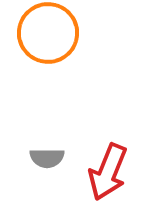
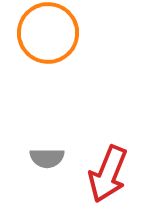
red arrow: moved 2 px down
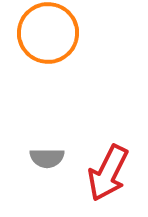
red arrow: moved 1 px up; rotated 4 degrees clockwise
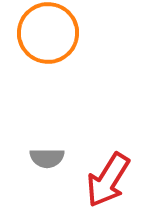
red arrow: moved 7 px down; rotated 6 degrees clockwise
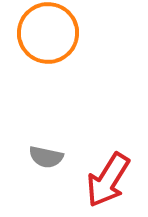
gray semicircle: moved 1 px left, 1 px up; rotated 12 degrees clockwise
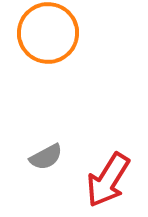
gray semicircle: rotated 40 degrees counterclockwise
